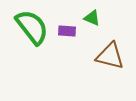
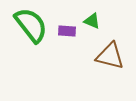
green triangle: moved 3 px down
green semicircle: moved 1 px left, 2 px up
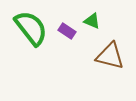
green semicircle: moved 3 px down
purple rectangle: rotated 30 degrees clockwise
